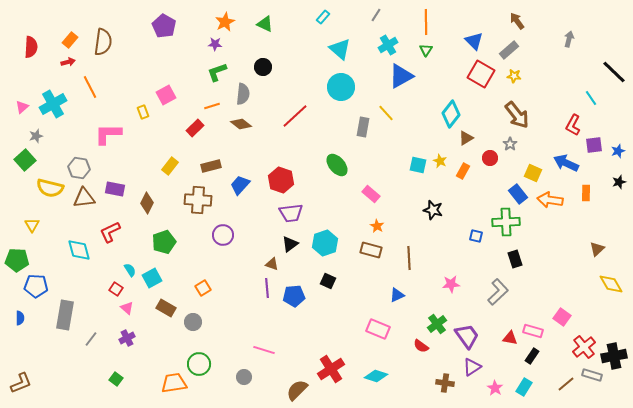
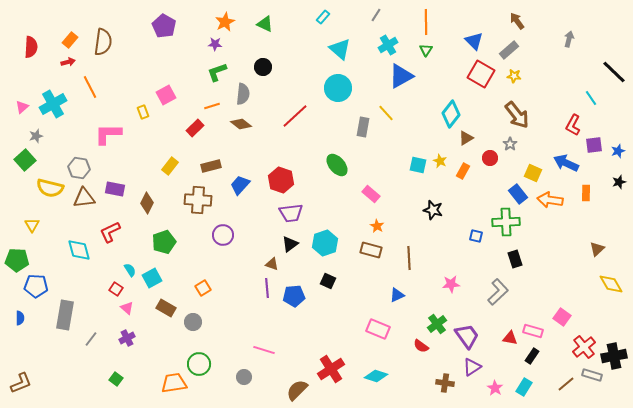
cyan circle at (341, 87): moved 3 px left, 1 px down
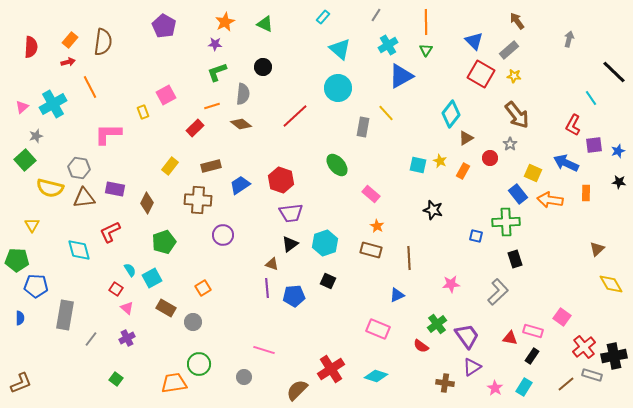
black star at (619, 182): rotated 24 degrees clockwise
blue trapezoid at (240, 185): rotated 15 degrees clockwise
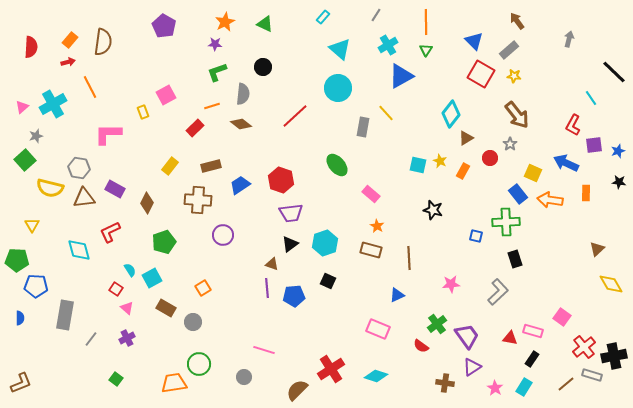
purple rectangle at (115, 189): rotated 18 degrees clockwise
black rectangle at (532, 356): moved 3 px down
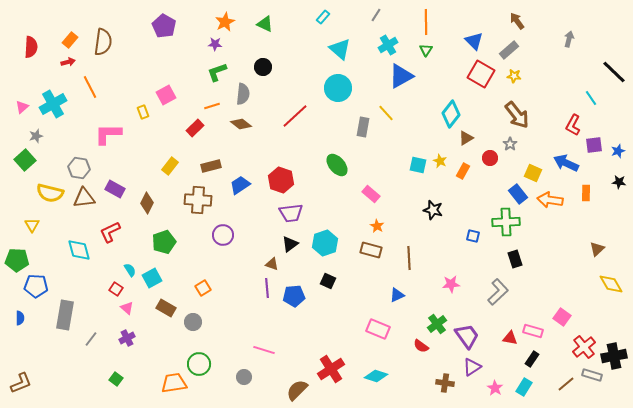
yellow semicircle at (50, 188): moved 5 px down
blue square at (476, 236): moved 3 px left
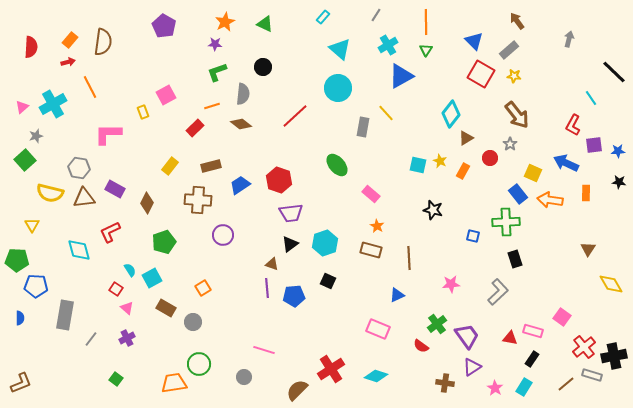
blue star at (618, 151): rotated 16 degrees clockwise
red hexagon at (281, 180): moved 2 px left
brown triangle at (597, 249): moved 9 px left; rotated 14 degrees counterclockwise
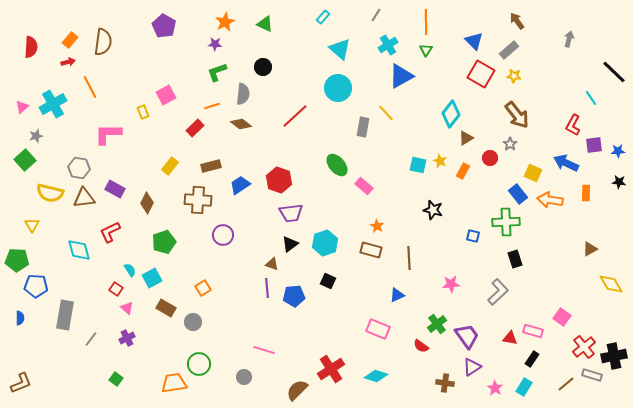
pink rectangle at (371, 194): moved 7 px left, 8 px up
brown triangle at (588, 249): moved 2 px right; rotated 28 degrees clockwise
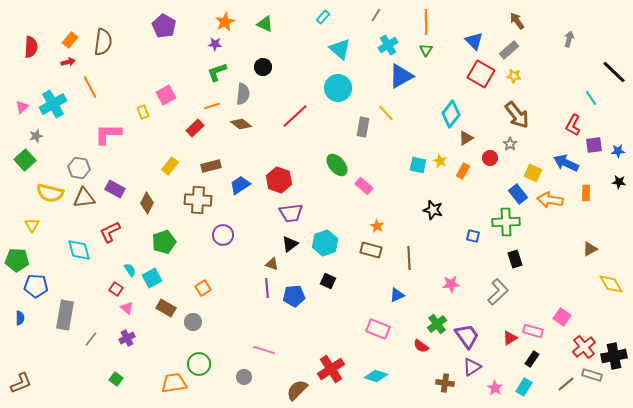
red triangle at (510, 338): rotated 42 degrees counterclockwise
